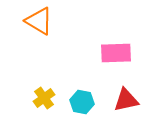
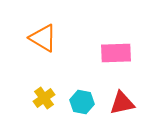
orange triangle: moved 4 px right, 17 px down
red triangle: moved 4 px left, 3 px down
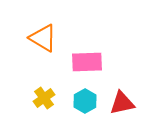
pink rectangle: moved 29 px left, 9 px down
cyan hexagon: moved 3 px right, 1 px up; rotated 20 degrees clockwise
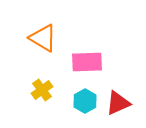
yellow cross: moved 2 px left, 8 px up
red triangle: moved 4 px left; rotated 12 degrees counterclockwise
